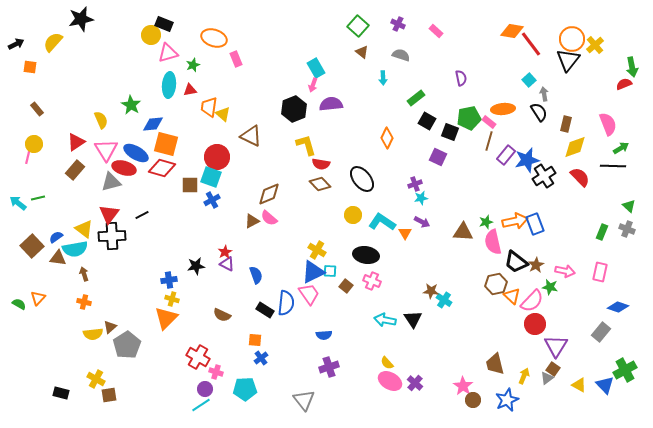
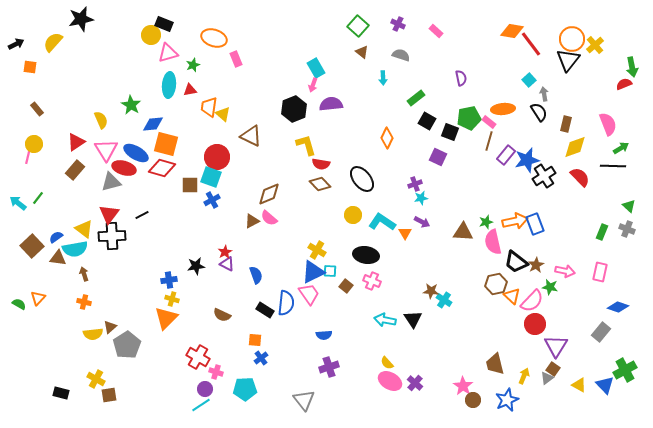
green line at (38, 198): rotated 40 degrees counterclockwise
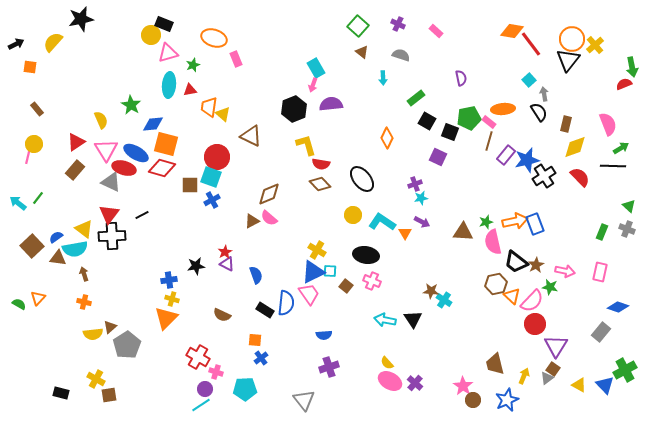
gray triangle at (111, 182): rotated 40 degrees clockwise
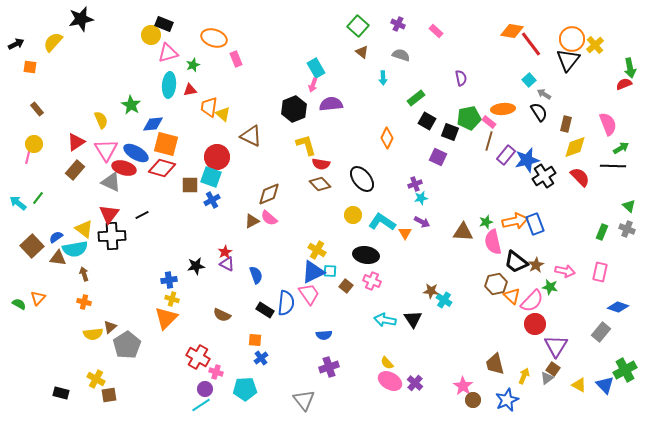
green arrow at (632, 67): moved 2 px left, 1 px down
gray arrow at (544, 94): rotated 48 degrees counterclockwise
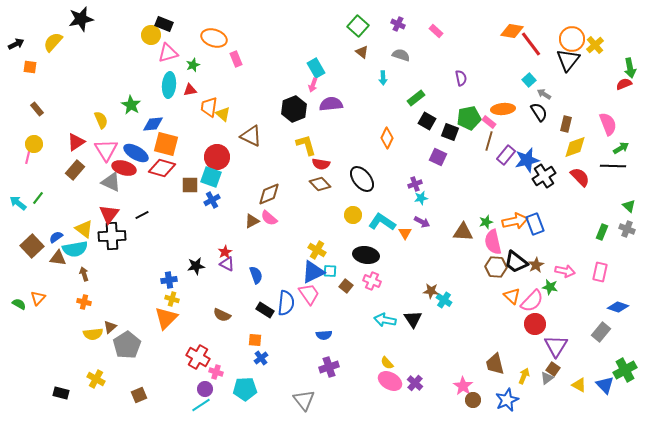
brown hexagon at (496, 284): moved 17 px up; rotated 15 degrees clockwise
brown square at (109, 395): moved 30 px right; rotated 14 degrees counterclockwise
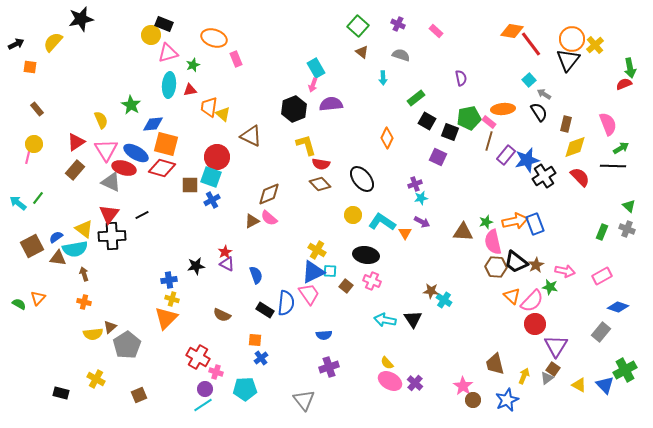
brown square at (32, 246): rotated 15 degrees clockwise
pink rectangle at (600, 272): moved 2 px right, 4 px down; rotated 48 degrees clockwise
cyan line at (201, 405): moved 2 px right
